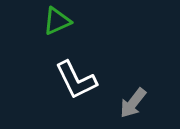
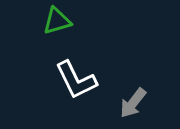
green triangle: rotated 8 degrees clockwise
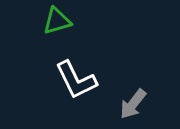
gray arrow: moved 1 px down
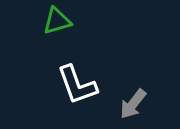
white L-shape: moved 1 px right, 5 px down; rotated 6 degrees clockwise
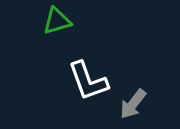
white L-shape: moved 11 px right, 4 px up
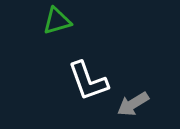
gray arrow: rotated 20 degrees clockwise
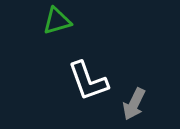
gray arrow: moved 1 px right; rotated 32 degrees counterclockwise
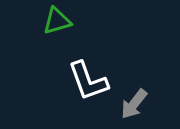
gray arrow: rotated 12 degrees clockwise
